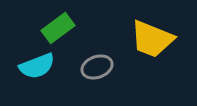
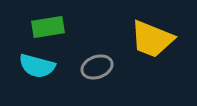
green rectangle: moved 10 px left, 1 px up; rotated 28 degrees clockwise
cyan semicircle: rotated 36 degrees clockwise
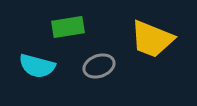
green rectangle: moved 20 px right
gray ellipse: moved 2 px right, 1 px up
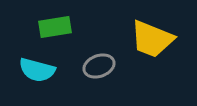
green rectangle: moved 13 px left
cyan semicircle: moved 4 px down
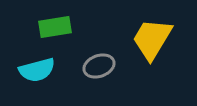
yellow trapezoid: rotated 99 degrees clockwise
cyan semicircle: rotated 30 degrees counterclockwise
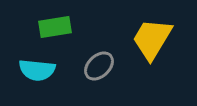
gray ellipse: rotated 24 degrees counterclockwise
cyan semicircle: rotated 21 degrees clockwise
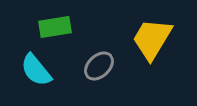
cyan semicircle: moved 1 px left; rotated 45 degrees clockwise
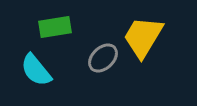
yellow trapezoid: moved 9 px left, 2 px up
gray ellipse: moved 4 px right, 8 px up
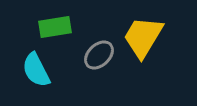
gray ellipse: moved 4 px left, 3 px up
cyan semicircle: rotated 12 degrees clockwise
